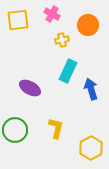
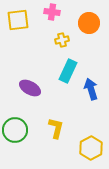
pink cross: moved 2 px up; rotated 21 degrees counterclockwise
orange circle: moved 1 px right, 2 px up
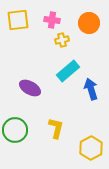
pink cross: moved 8 px down
cyan rectangle: rotated 25 degrees clockwise
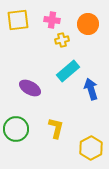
orange circle: moved 1 px left, 1 px down
green circle: moved 1 px right, 1 px up
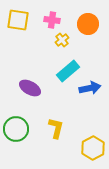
yellow square: rotated 15 degrees clockwise
yellow cross: rotated 24 degrees counterclockwise
blue arrow: moved 1 px left, 1 px up; rotated 95 degrees clockwise
yellow hexagon: moved 2 px right
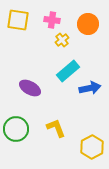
yellow L-shape: rotated 35 degrees counterclockwise
yellow hexagon: moved 1 px left, 1 px up
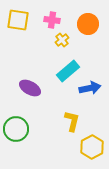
yellow L-shape: moved 16 px right, 7 px up; rotated 35 degrees clockwise
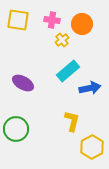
orange circle: moved 6 px left
purple ellipse: moved 7 px left, 5 px up
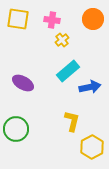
yellow square: moved 1 px up
orange circle: moved 11 px right, 5 px up
blue arrow: moved 1 px up
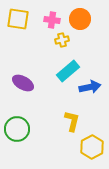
orange circle: moved 13 px left
yellow cross: rotated 24 degrees clockwise
green circle: moved 1 px right
